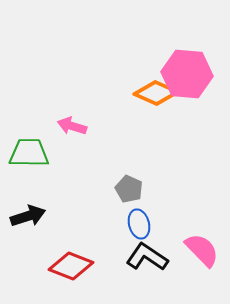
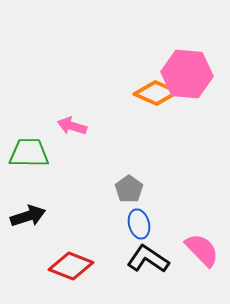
gray pentagon: rotated 12 degrees clockwise
black L-shape: moved 1 px right, 2 px down
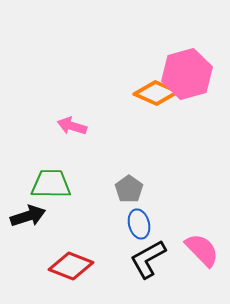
pink hexagon: rotated 21 degrees counterclockwise
green trapezoid: moved 22 px right, 31 px down
black L-shape: rotated 63 degrees counterclockwise
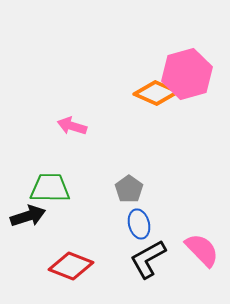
green trapezoid: moved 1 px left, 4 px down
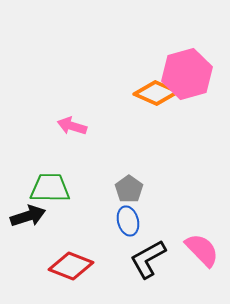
blue ellipse: moved 11 px left, 3 px up
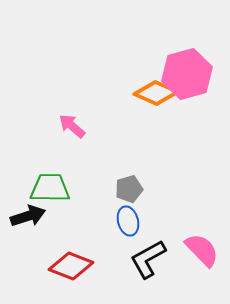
pink arrow: rotated 24 degrees clockwise
gray pentagon: rotated 20 degrees clockwise
